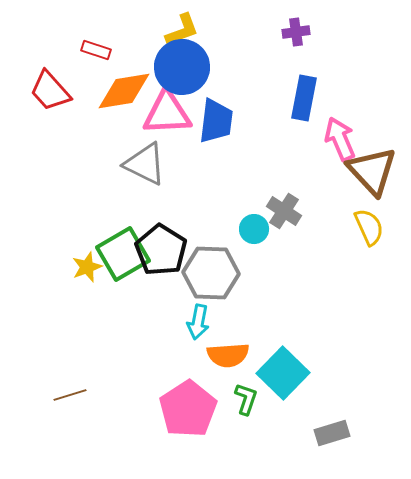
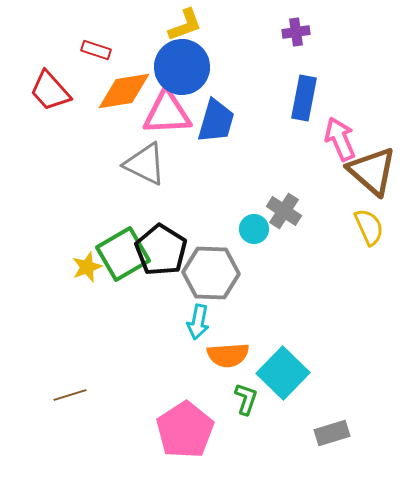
yellow L-shape: moved 3 px right, 5 px up
blue trapezoid: rotated 9 degrees clockwise
brown triangle: rotated 6 degrees counterclockwise
pink pentagon: moved 3 px left, 21 px down
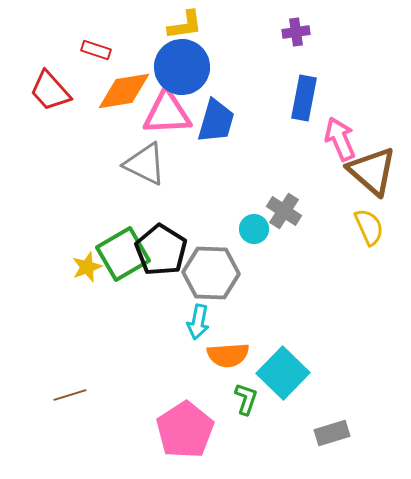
yellow L-shape: rotated 12 degrees clockwise
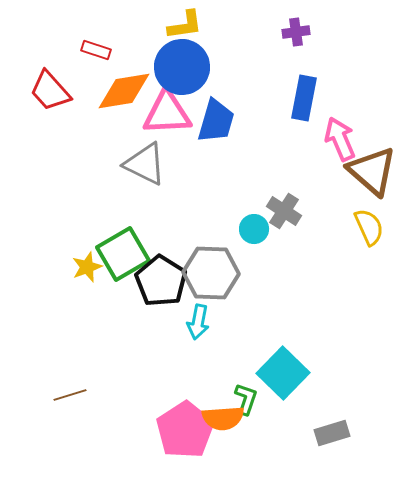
black pentagon: moved 31 px down
orange semicircle: moved 5 px left, 63 px down
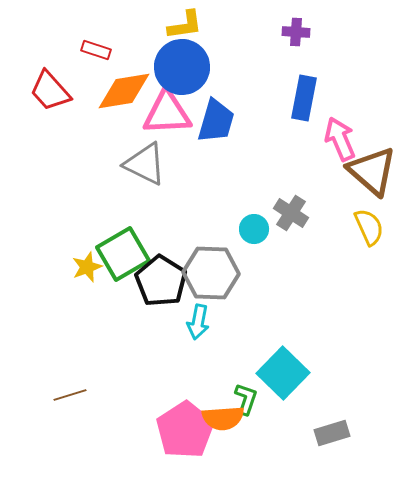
purple cross: rotated 12 degrees clockwise
gray cross: moved 7 px right, 2 px down
